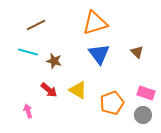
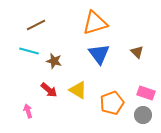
cyan line: moved 1 px right, 1 px up
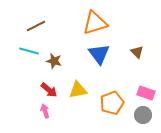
brown line: moved 1 px down
yellow triangle: rotated 42 degrees counterclockwise
pink arrow: moved 17 px right
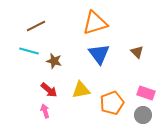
yellow triangle: moved 3 px right
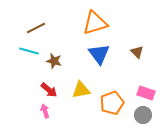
brown line: moved 2 px down
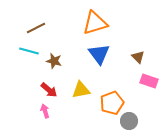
brown triangle: moved 1 px right, 5 px down
pink rectangle: moved 3 px right, 12 px up
gray circle: moved 14 px left, 6 px down
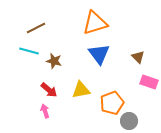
pink rectangle: moved 1 px down
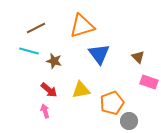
orange triangle: moved 13 px left, 3 px down
